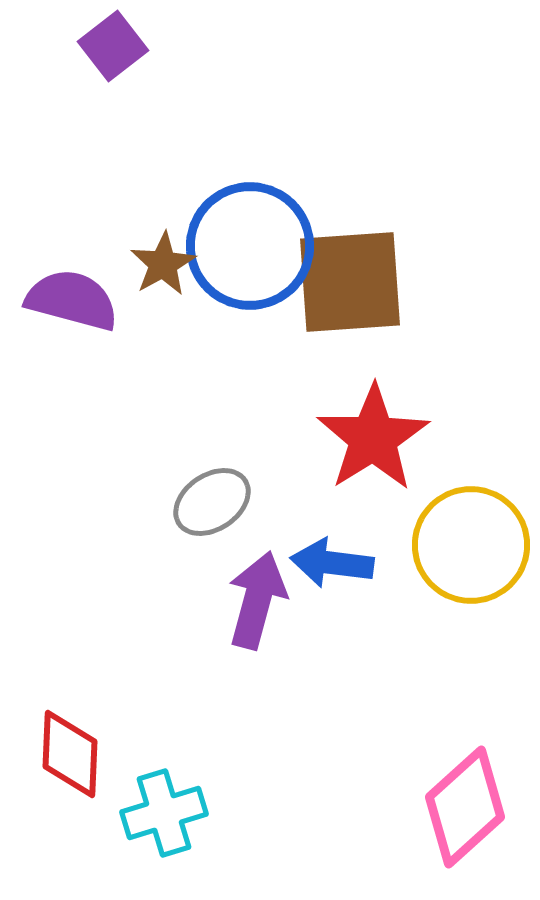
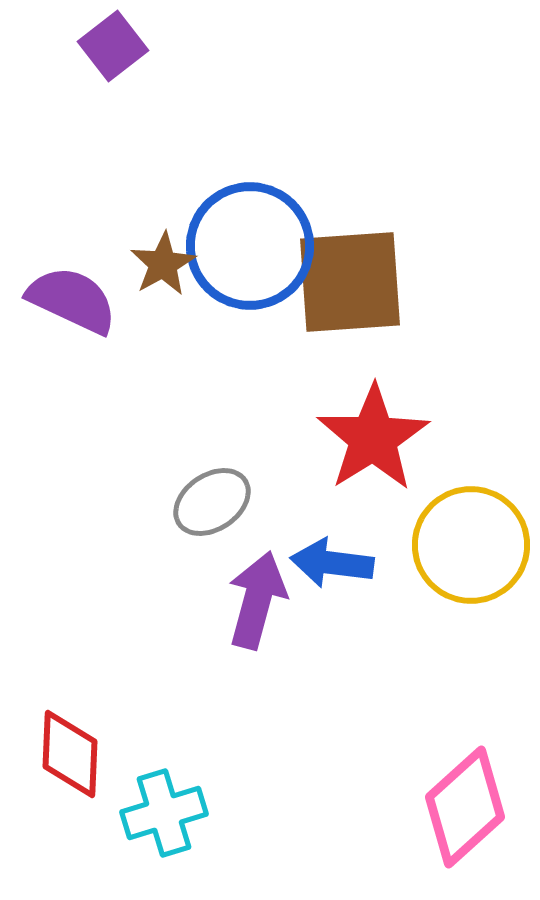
purple semicircle: rotated 10 degrees clockwise
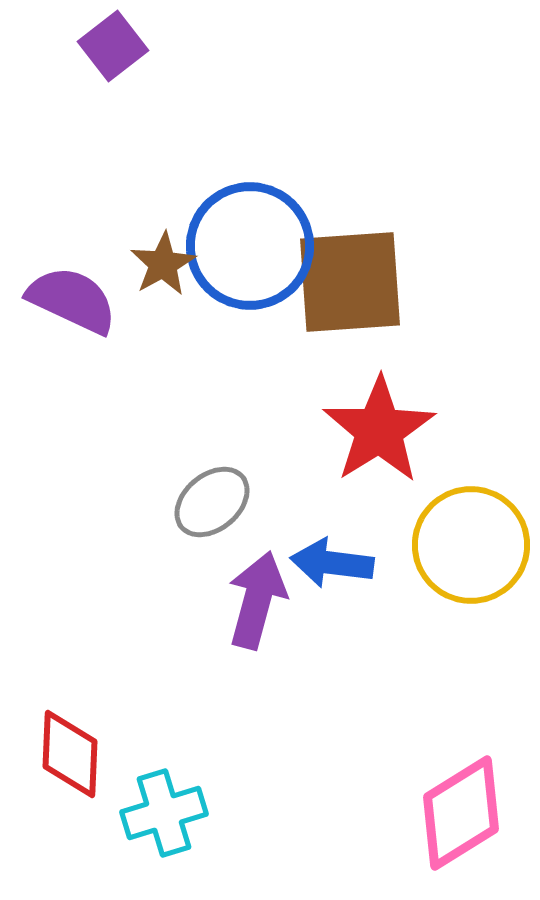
red star: moved 6 px right, 8 px up
gray ellipse: rotated 6 degrees counterclockwise
pink diamond: moved 4 px left, 6 px down; rotated 10 degrees clockwise
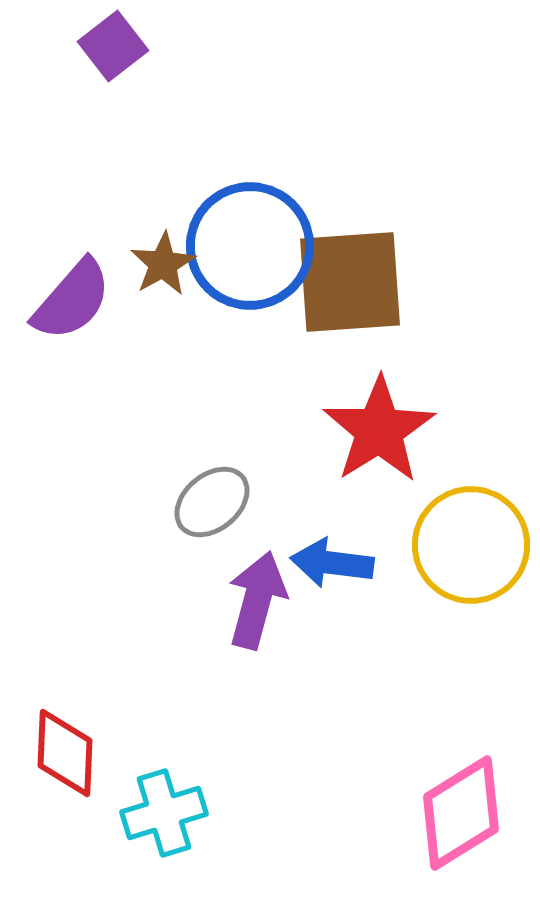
purple semicircle: rotated 106 degrees clockwise
red diamond: moved 5 px left, 1 px up
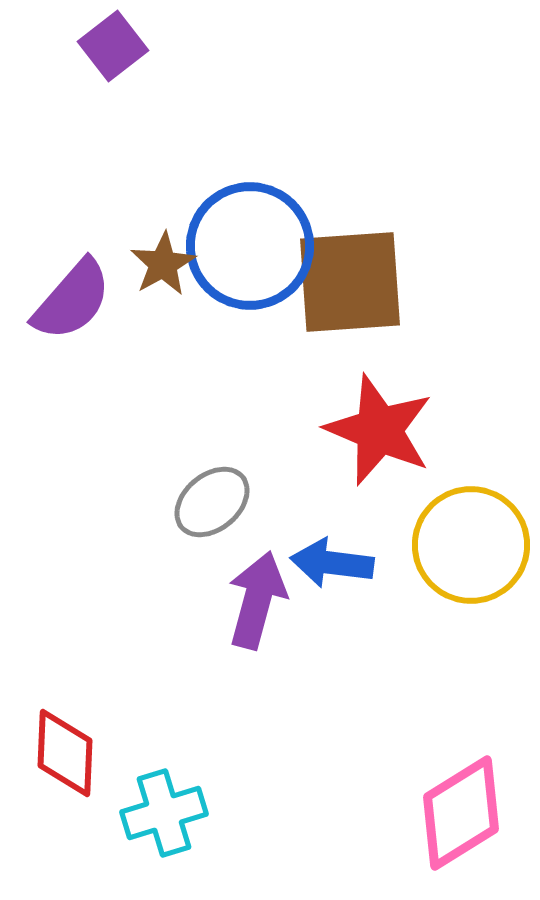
red star: rotated 17 degrees counterclockwise
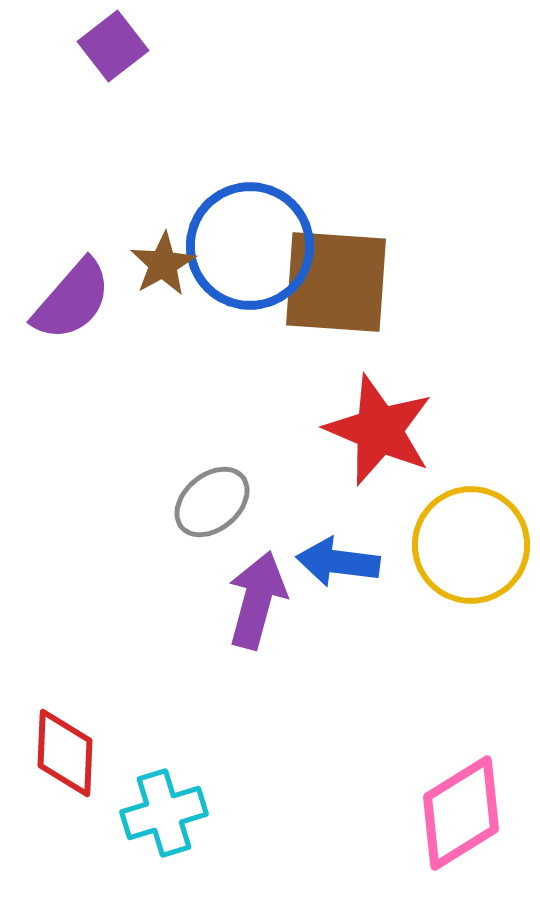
brown square: moved 14 px left; rotated 8 degrees clockwise
blue arrow: moved 6 px right, 1 px up
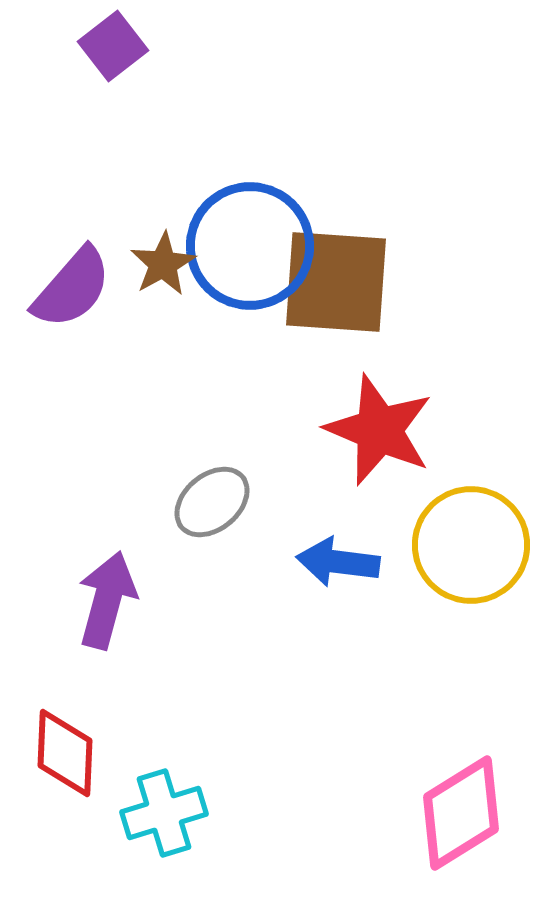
purple semicircle: moved 12 px up
purple arrow: moved 150 px left
